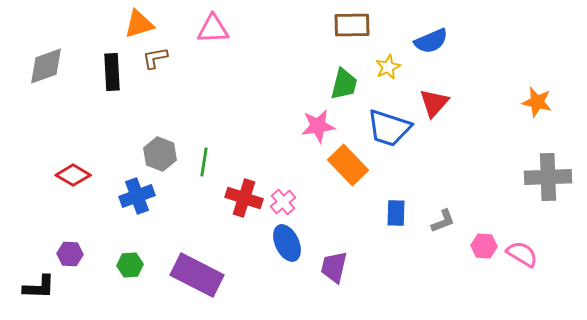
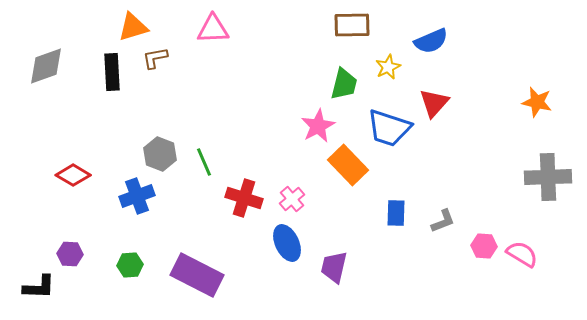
orange triangle: moved 6 px left, 3 px down
pink star: rotated 20 degrees counterclockwise
green line: rotated 32 degrees counterclockwise
pink cross: moved 9 px right, 3 px up
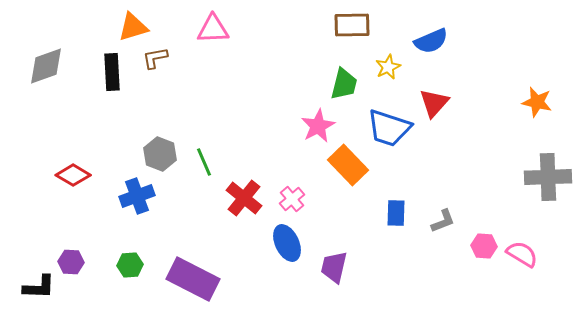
red cross: rotated 21 degrees clockwise
purple hexagon: moved 1 px right, 8 px down
purple rectangle: moved 4 px left, 4 px down
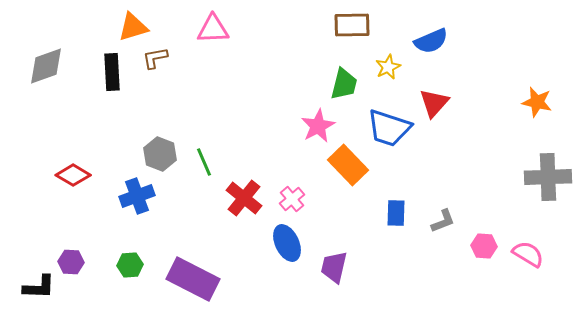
pink semicircle: moved 6 px right
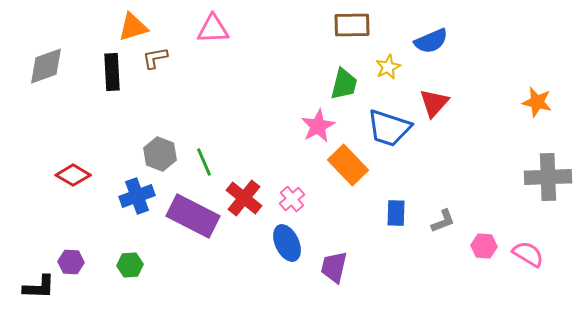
purple rectangle: moved 63 px up
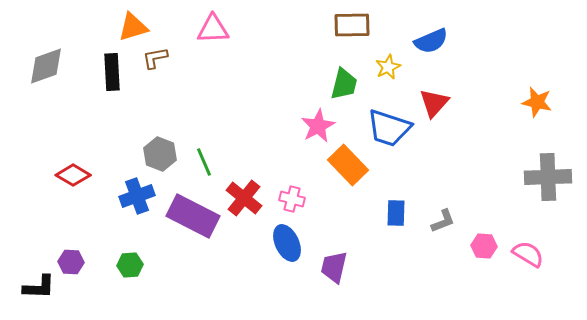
pink cross: rotated 35 degrees counterclockwise
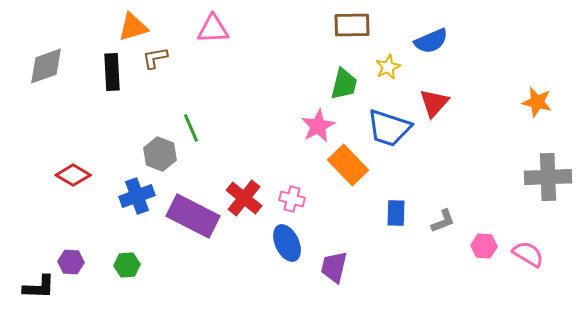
green line: moved 13 px left, 34 px up
green hexagon: moved 3 px left
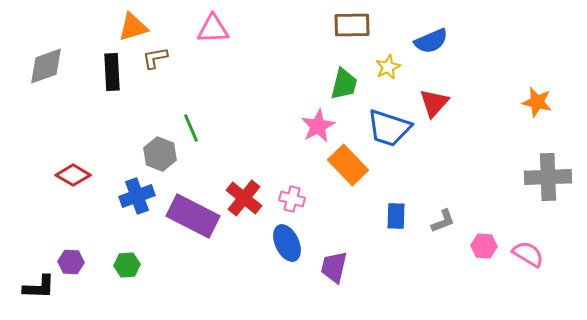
blue rectangle: moved 3 px down
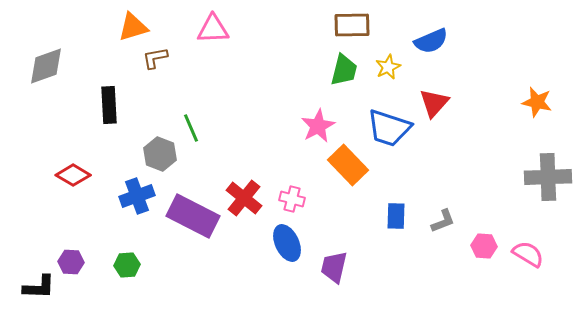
black rectangle: moved 3 px left, 33 px down
green trapezoid: moved 14 px up
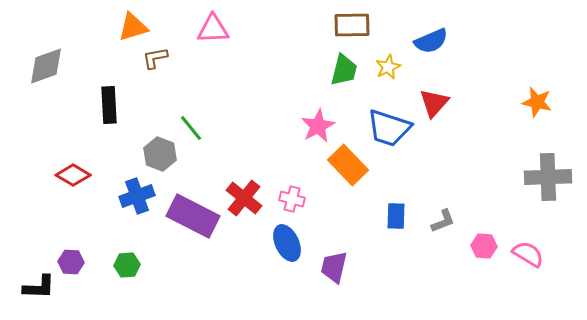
green line: rotated 16 degrees counterclockwise
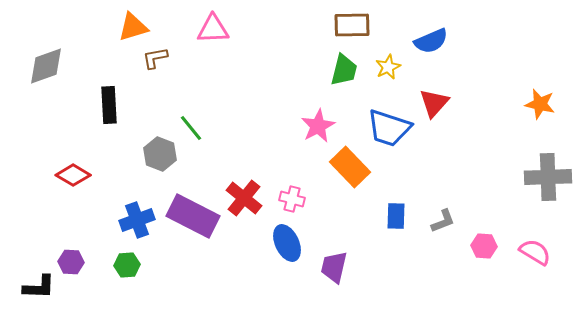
orange star: moved 3 px right, 2 px down
orange rectangle: moved 2 px right, 2 px down
blue cross: moved 24 px down
pink semicircle: moved 7 px right, 2 px up
